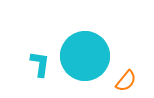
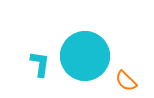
orange semicircle: rotated 95 degrees clockwise
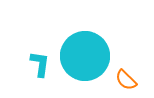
orange semicircle: moved 1 px up
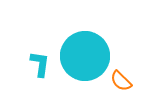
orange semicircle: moved 5 px left, 1 px down
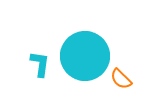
orange semicircle: moved 2 px up
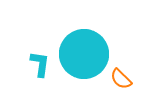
cyan circle: moved 1 px left, 2 px up
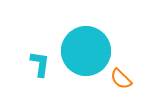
cyan circle: moved 2 px right, 3 px up
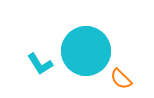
cyan L-shape: rotated 140 degrees clockwise
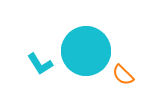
orange semicircle: moved 2 px right, 4 px up
